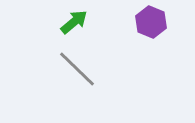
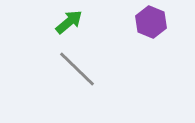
green arrow: moved 5 px left
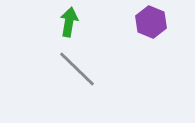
green arrow: rotated 40 degrees counterclockwise
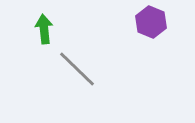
green arrow: moved 25 px left, 7 px down; rotated 16 degrees counterclockwise
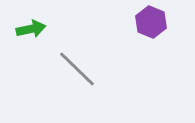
green arrow: moved 13 px left; rotated 84 degrees clockwise
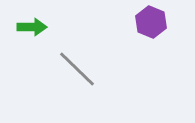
green arrow: moved 1 px right, 2 px up; rotated 12 degrees clockwise
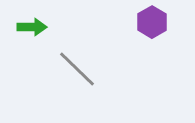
purple hexagon: moved 1 px right; rotated 8 degrees clockwise
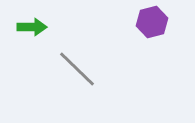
purple hexagon: rotated 16 degrees clockwise
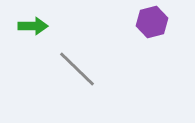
green arrow: moved 1 px right, 1 px up
